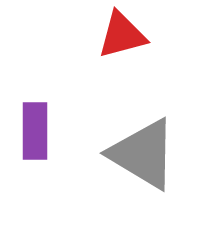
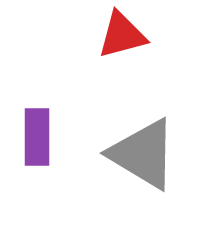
purple rectangle: moved 2 px right, 6 px down
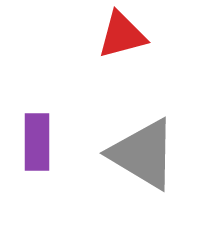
purple rectangle: moved 5 px down
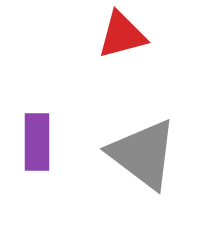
gray triangle: rotated 6 degrees clockwise
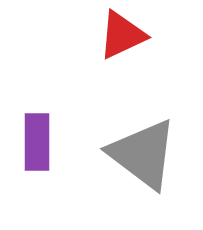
red triangle: rotated 10 degrees counterclockwise
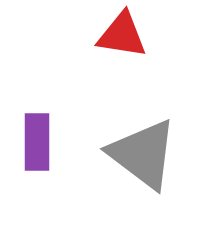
red triangle: rotated 34 degrees clockwise
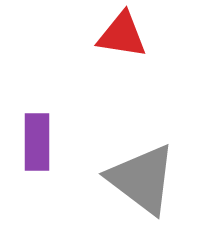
gray triangle: moved 1 px left, 25 px down
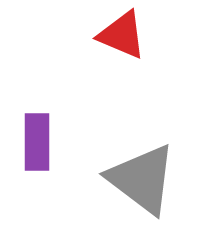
red triangle: rotated 14 degrees clockwise
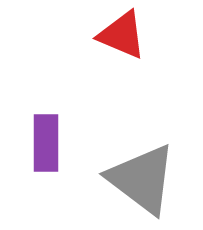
purple rectangle: moved 9 px right, 1 px down
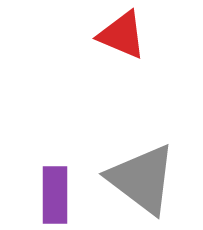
purple rectangle: moved 9 px right, 52 px down
